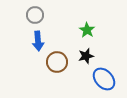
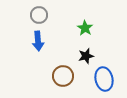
gray circle: moved 4 px right
green star: moved 2 px left, 2 px up
brown circle: moved 6 px right, 14 px down
blue ellipse: rotated 30 degrees clockwise
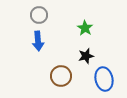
brown circle: moved 2 px left
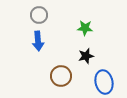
green star: rotated 28 degrees counterclockwise
blue ellipse: moved 3 px down
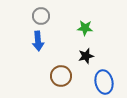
gray circle: moved 2 px right, 1 px down
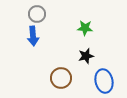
gray circle: moved 4 px left, 2 px up
blue arrow: moved 5 px left, 5 px up
brown circle: moved 2 px down
blue ellipse: moved 1 px up
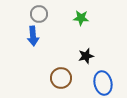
gray circle: moved 2 px right
green star: moved 4 px left, 10 px up
blue ellipse: moved 1 px left, 2 px down
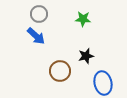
green star: moved 2 px right, 1 px down
blue arrow: moved 3 px right; rotated 42 degrees counterclockwise
brown circle: moved 1 px left, 7 px up
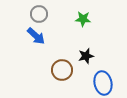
brown circle: moved 2 px right, 1 px up
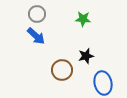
gray circle: moved 2 px left
